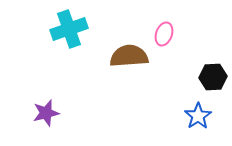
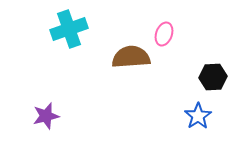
brown semicircle: moved 2 px right, 1 px down
purple star: moved 3 px down
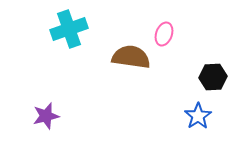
brown semicircle: rotated 12 degrees clockwise
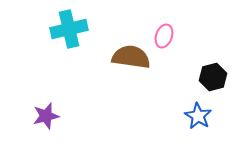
cyan cross: rotated 6 degrees clockwise
pink ellipse: moved 2 px down
black hexagon: rotated 12 degrees counterclockwise
blue star: rotated 8 degrees counterclockwise
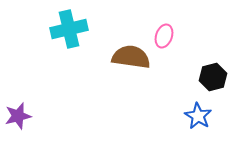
purple star: moved 28 px left
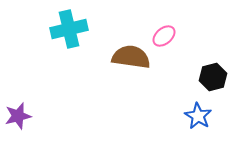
pink ellipse: rotated 30 degrees clockwise
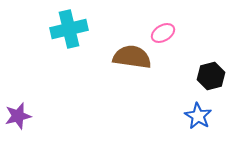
pink ellipse: moved 1 px left, 3 px up; rotated 10 degrees clockwise
brown semicircle: moved 1 px right
black hexagon: moved 2 px left, 1 px up
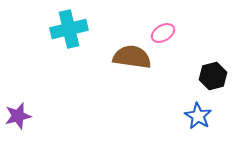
black hexagon: moved 2 px right
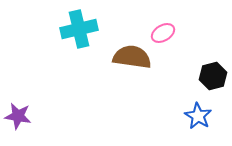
cyan cross: moved 10 px right
purple star: rotated 24 degrees clockwise
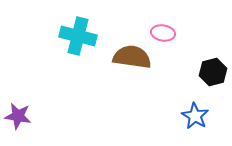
cyan cross: moved 1 px left, 7 px down; rotated 27 degrees clockwise
pink ellipse: rotated 40 degrees clockwise
black hexagon: moved 4 px up
blue star: moved 3 px left
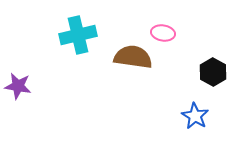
cyan cross: moved 1 px up; rotated 27 degrees counterclockwise
brown semicircle: moved 1 px right
black hexagon: rotated 16 degrees counterclockwise
purple star: moved 30 px up
